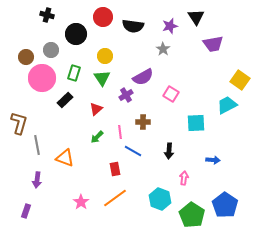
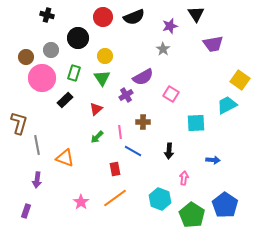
black triangle: moved 3 px up
black semicircle: moved 1 px right, 9 px up; rotated 30 degrees counterclockwise
black circle: moved 2 px right, 4 px down
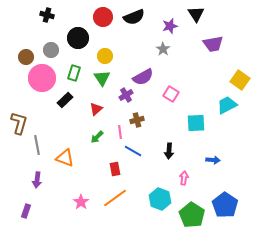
brown cross: moved 6 px left, 2 px up; rotated 16 degrees counterclockwise
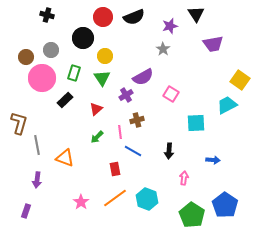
black circle: moved 5 px right
cyan hexagon: moved 13 px left
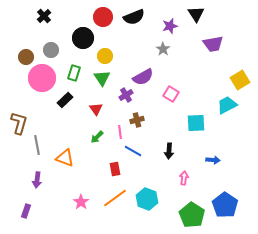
black cross: moved 3 px left, 1 px down; rotated 32 degrees clockwise
yellow square: rotated 24 degrees clockwise
red triangle: rotated 24 degrees counterclockwise
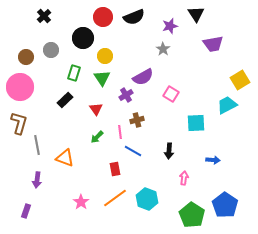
pink circle: moved 22 px left, 9 px down
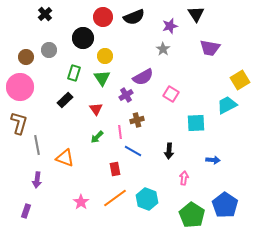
black cross: moved 1 px right, 2 px up
purple trapezoid: moved 3 px left, 4 px down; rotated 20 degrees clockwise
gray circle: moved 2 px left
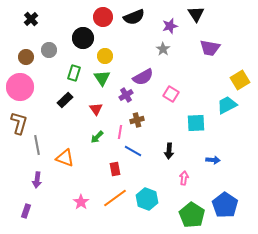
black cross: moved 14 px left, 5 px down
pink line: rotated 16 degrees clockwise
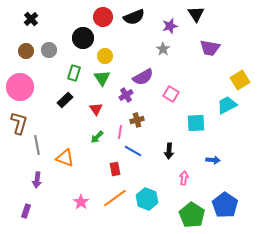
brown circle: moved 6 px up
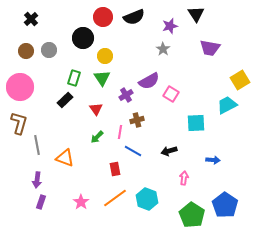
green rectangle: moved 5 px down
purple semicircle: moved 6 px right, 4 px down
black arrow: rotated 70 degrees clockwise
purple rectangle: moved 15 px right, 9 px up
